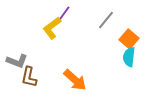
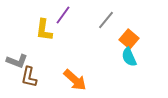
yellow L-shape: moved 8 px left, 2 px down; rotated 45 degrees counterclockwise
cyan semicircle: rotated 30 degrees counterclockwise
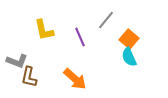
purple line: moved 17 px right, 22 px down; rotated 60 degrees counterclockwise
yellow L-shape: rotated 20 degrees counterclockwise
orange arrow: moved 1 px up
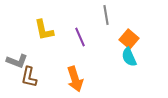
gray line: moved 5 px up; rotated 48 degrees counterclockwise
orange arrow: rotated 30 degrees clockwise
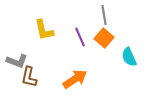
gray line: moved 2 px left
orange square: moved 25 px left, 1 px up
orange arrow: rotated 105 degrees counterclockwise
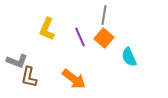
gray line: rotated 18 degrees clockwise
yellow L-shape: moved 3 px right, 1 px up; rotated 35 degrees clockwise
orange arrow: moved 1 px left; rotated 70 degrees clockwise
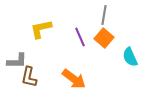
yellow L-shape: moved 6 px left; rotated 55 degrees clockwise
cyan semicircle: moved 1 px right
gray L-shape: rotated 20 degrees counterclockwise
